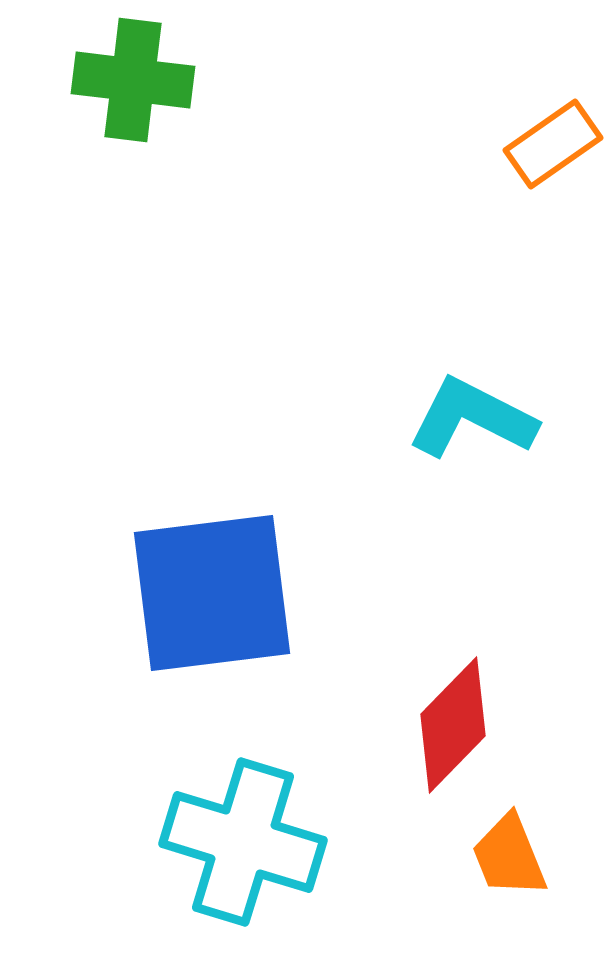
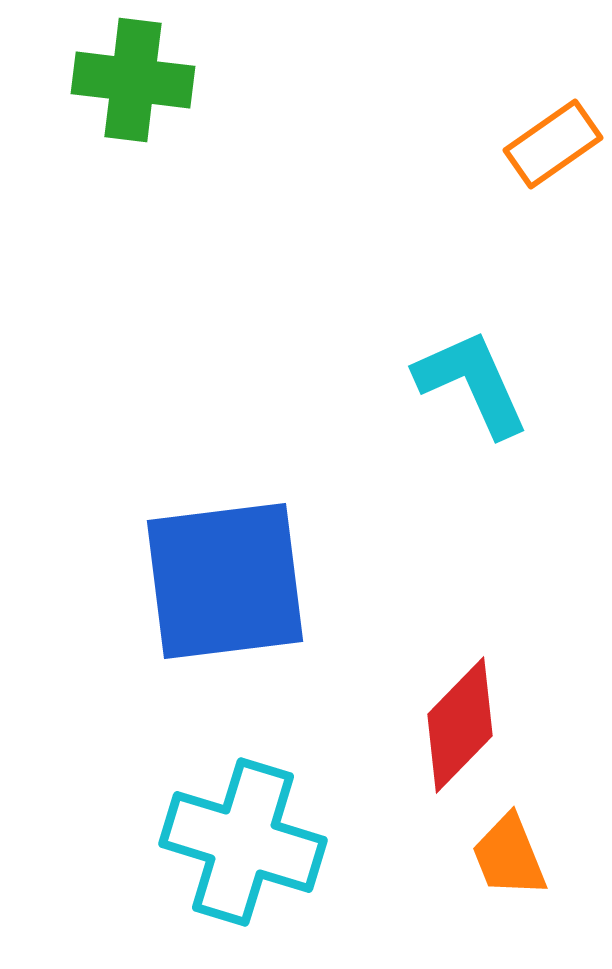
cyan L-shape: moved 35 px up; rotated 39 degrees clockwise
blue square: moved 13 px right, 12 px up
red diamond: moved 7 px right
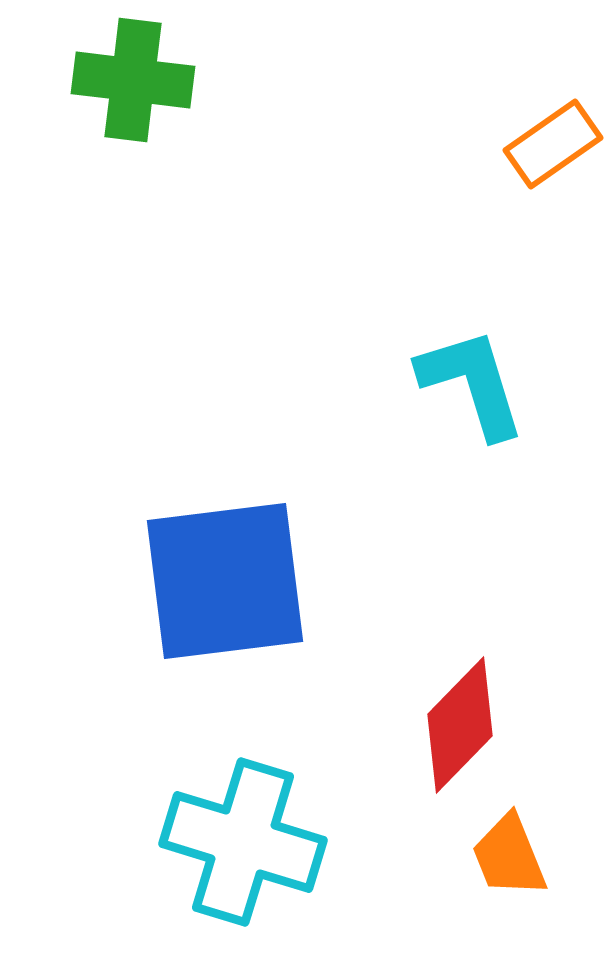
cyan L-shape: rotated 7 degrees clockwise
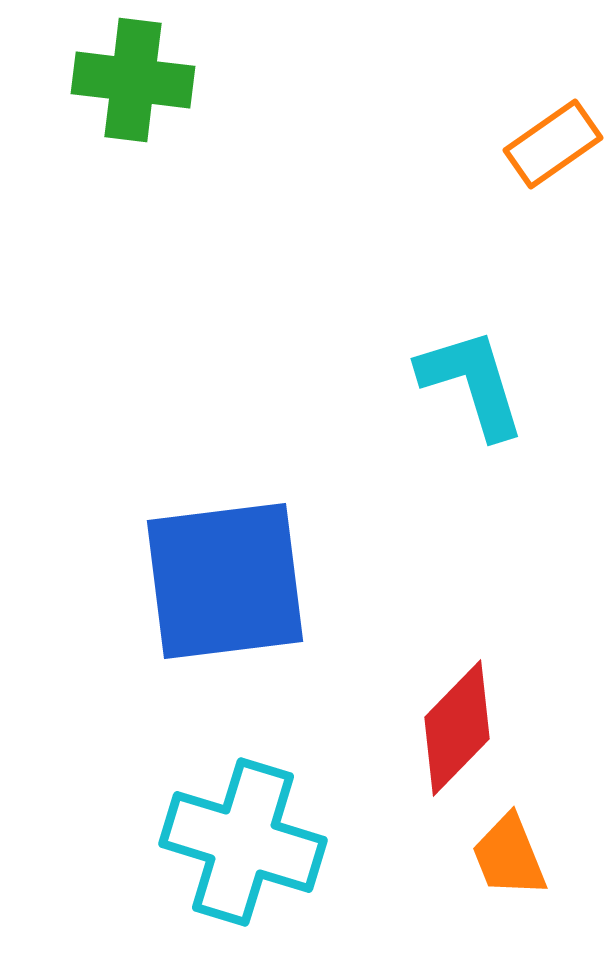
red diamond: moved 3 px left, 3 px down
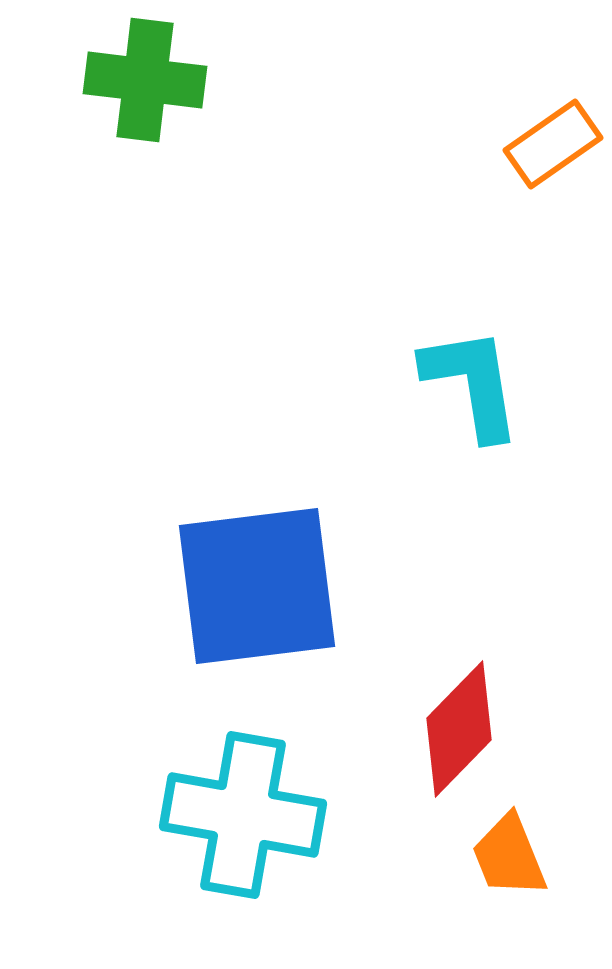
green cross: moved 12 px right
cyan L-shape: rotated 8 degrees clockwise
blue square: moved 32 px right, 5 px down
red diamond: moved 2 px right, 1 px down
cyan cross: moved 27 px up; rotated 7 degrees counterclockwise
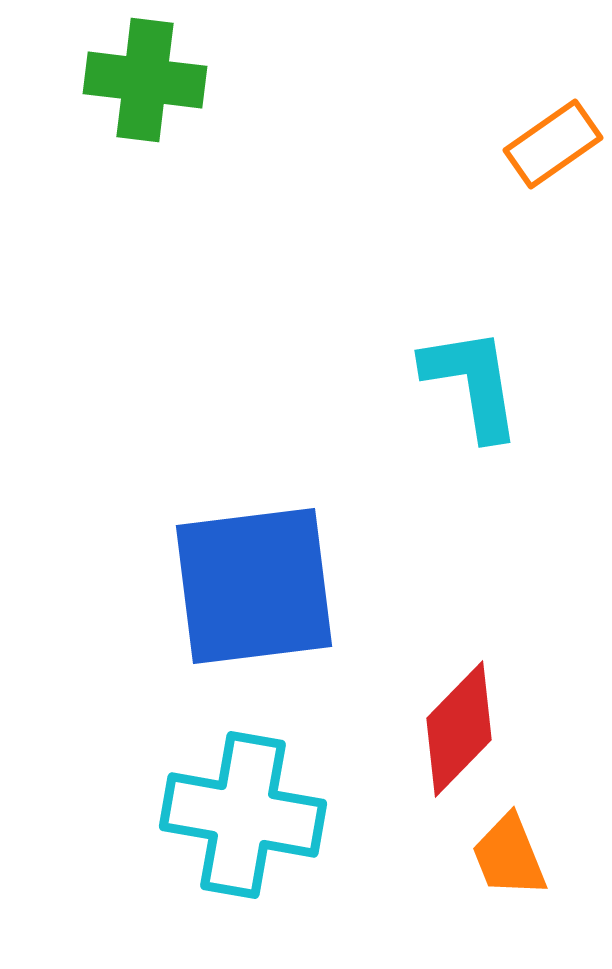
blue square: moved 3 px left
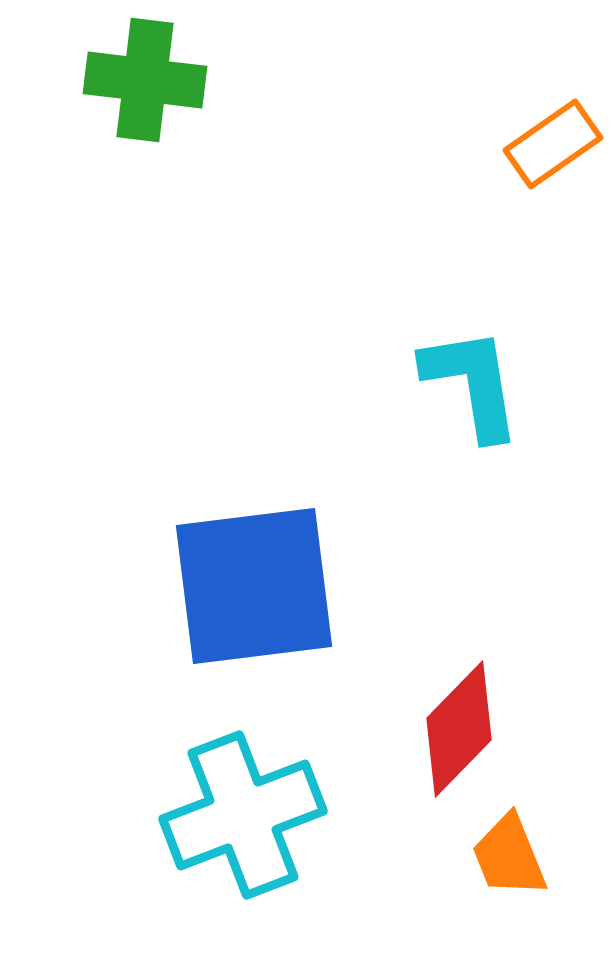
cyan cross: rotated 31 degrees counterclockwise
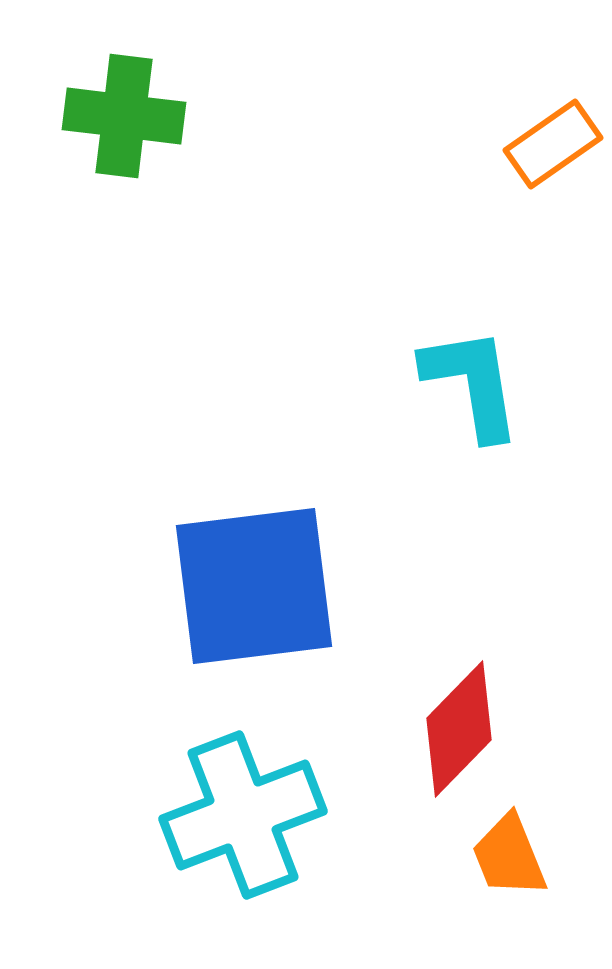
green cross: moved 21 px left, 36 px down
